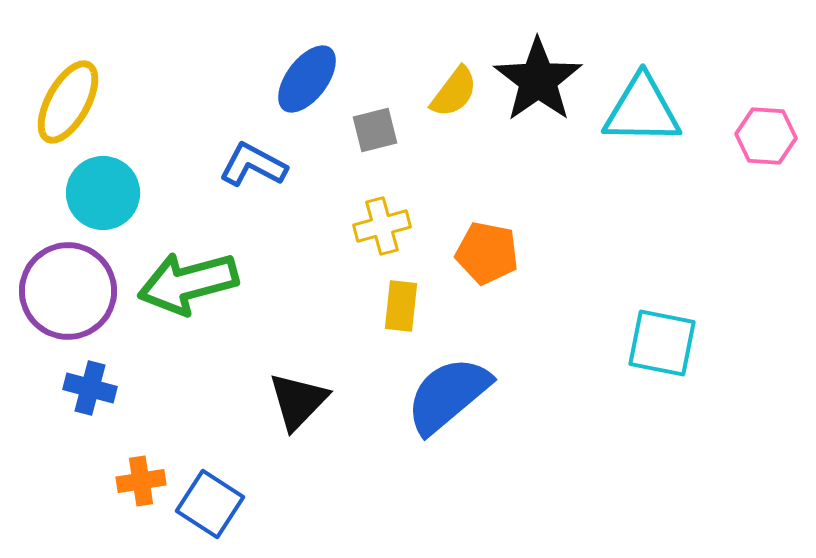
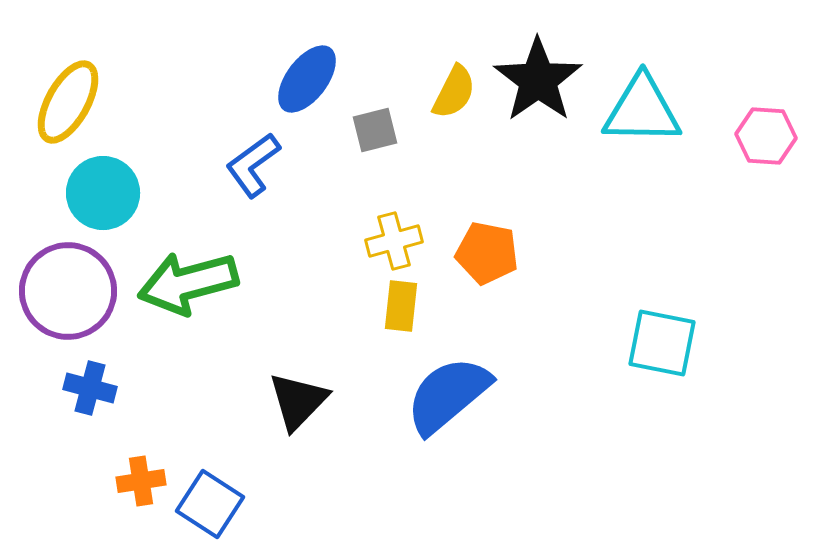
yellow semicircle: rotated 10 degrees counterclockwise
blue L-shape: rotated 64 degrees counterclockwise
yellow cross: moved 12 px right, 15 px down
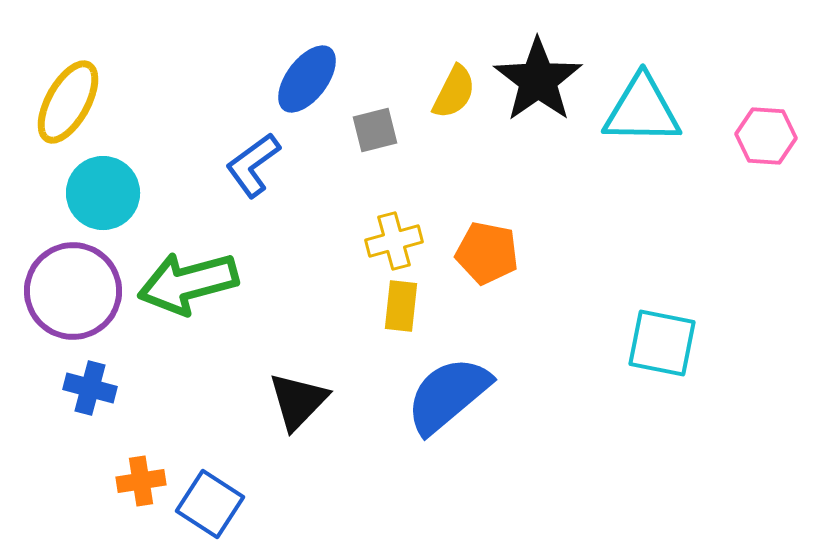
purple circle: moved 5 px right
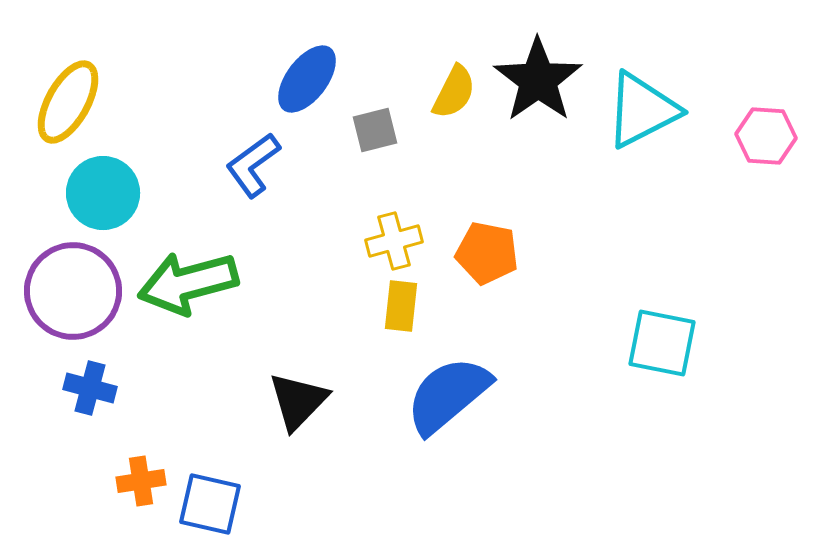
cyan triangle: rotated 28 degrees counterclockwise
blue square: rotated 20 degrees counterclockwise
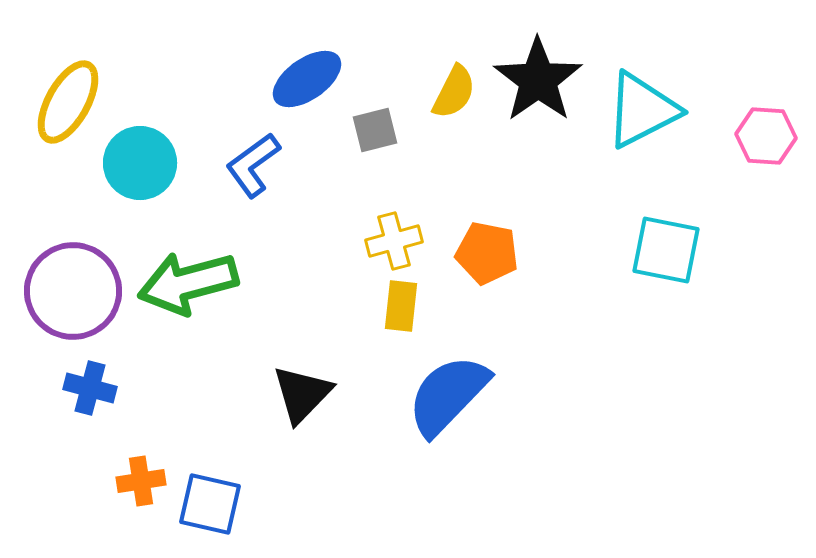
blue ellipse: rotated 18 degrees clockwise
cyan circle: moved 37 px right, 30 px up
cyan square: moved 4 px right, 93 px up
blue semicircle: rotated 6 degrees counterclockwise
black triangle: moved 4 px right, 7 px up
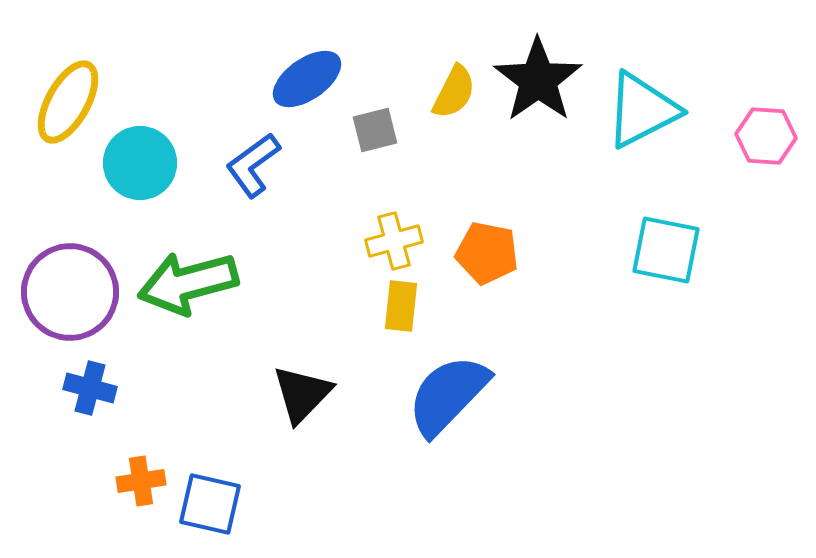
purple circle: moved 3 px left, 1 px down
